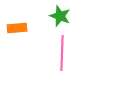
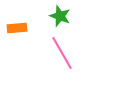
pink line: rotated 32 degrees counterclockwise
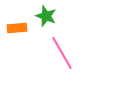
green star: moved 14 px left
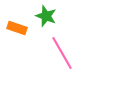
orange rectangle: rotated 24 degrees clockwise
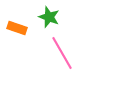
green star: moved 3 px right, 1 px down
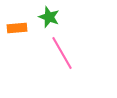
orange rectangle: rotated 24 degrees counterclockwise
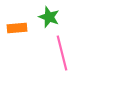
pink line: rotated 16 degrees clockwise
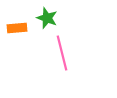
green star: moved 2 px left, 1 px down
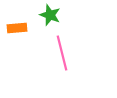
green star: moved 3 px right, 3 px up
